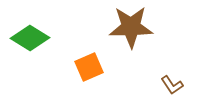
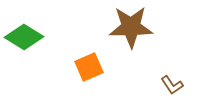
green diamond: moved 6 px left, 1 px up
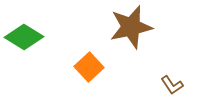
brown star: rotated 12 degrees counterclockwise
orange square: rotated 20 degrees counterclockwise
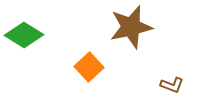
green diamond: moved 2 px up
brown L-shape: rotated 35 degrees counterclockwise
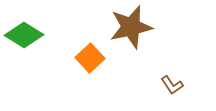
orange square: moved 1 px right, 9 px up
brown L-shape: rotated 35 degrees clockwise
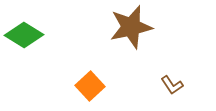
orange square: moved 28 px down
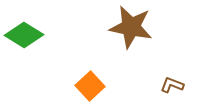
brown star: rotated 24 degrees clockwise
brown L-shape: rotated 145 degrees clockwise
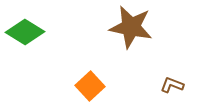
green diamond: moved 1 px right, 3 px up
